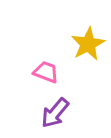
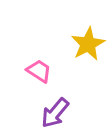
pink trapezoid: moved 7 px left, 1 px up; rotated 12 degrees clockwise
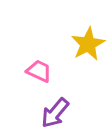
pink trapezoid: rotated 8 degrees counterclockwise
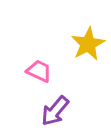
purple arrow: moved 2 px up
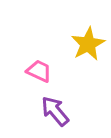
purple arrow: rotated 100 degrees clockwise
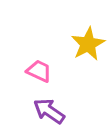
purple arrow: moved 6 px left; rotated 16 degrees counterclockwise
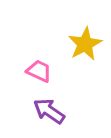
yellow star: moved 3 px left
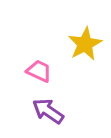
purple arrow: moved 1 px left
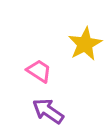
pink trapezoid: rotated 8 degrees clockwise
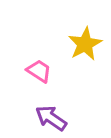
purple arrow: moved 3 px right, 7 px down
